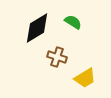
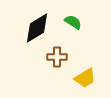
brown cross: rotated 18 degrees counterclockwise
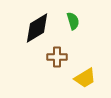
green semicircle: moved 1 px up; rotated 42 degrees clockwise
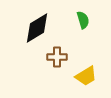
green semicircle: moved 10 px right, 1 px up
yellow trapezoid: moved 1 px right, 2 px up
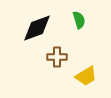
green semicircle: moved 4 px left
black diamond: rotated 12 degrees clockwise
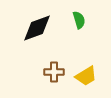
brown cross: moved 3 px left, 15 px down
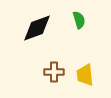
yellow trapezoid: moved 1 px left, 1 px up; rotated 115 degrees clockwise
